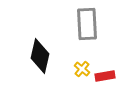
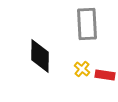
black diamond: rotated 12 degrees counterclockwise
red rectangle: moved 1 px up; rotated 18 degrees clockwise
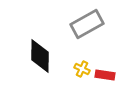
gray rectangle: rotated 64 degrees clockwise
yellow cross: rotated 14 degrees counterclockwise
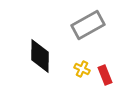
gray rectangle: moved 1 px right, 1 px down
red rectangle: rotated 60 degrees clockwise
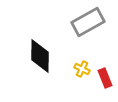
gray rectangle: moved 3 px up
red rectangle: moved 3 px down
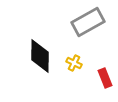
yellow cross: moved 8 px left, 6 px up
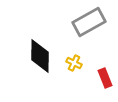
gray rectangle: moved 1 px right
